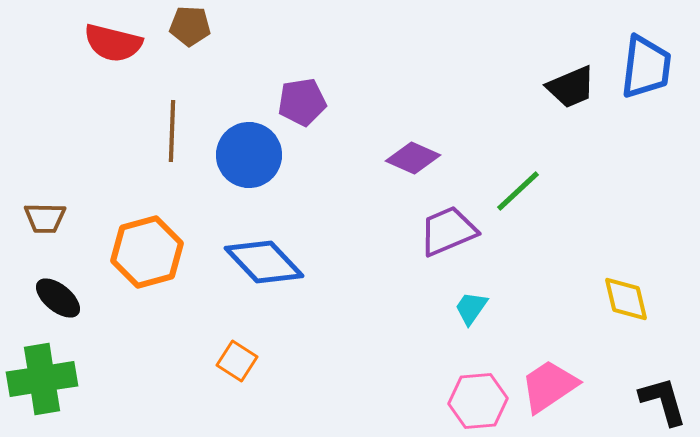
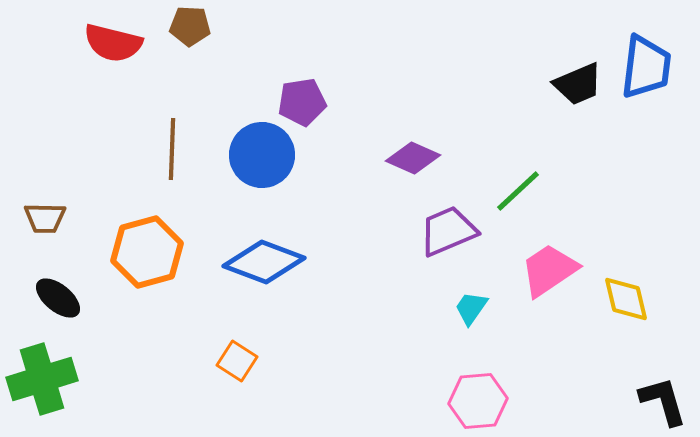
black trapezoid: moved 7 px right, 3 px up
brown line: moved 18 px down
blue circle: moved 13 px right
blue diamond: rotated 26 degrees counterclockwise
green cross: rotated 8 degrees counterclockwise
pink trapezoid: moved 116 px up
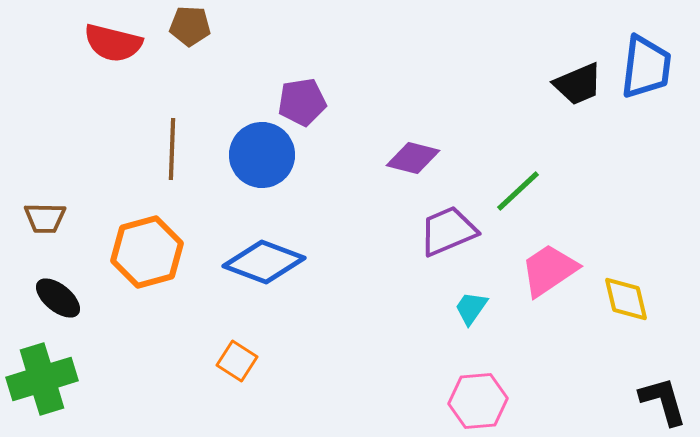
purple diamond: rotated 10 degrees counterclockwise
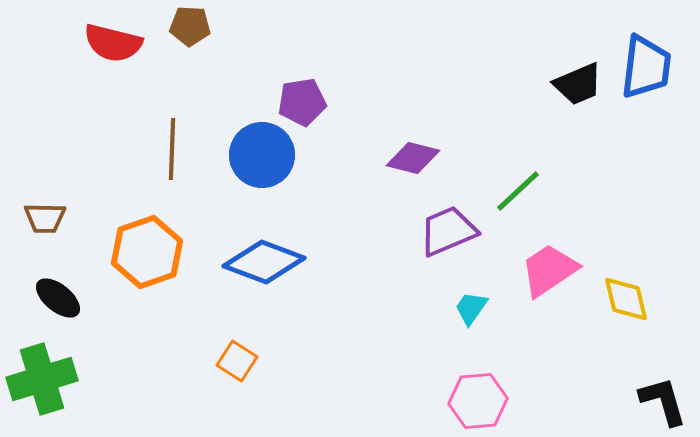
orange hexagon: rotated 4 degrees counterclockwise
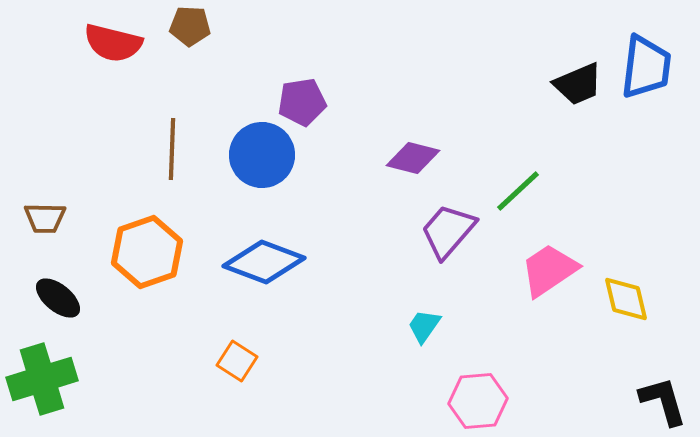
purple trapezoid: rotated 26 degrees counterclockwise
cyan trapezoid: moved 47 px left, 18 px down
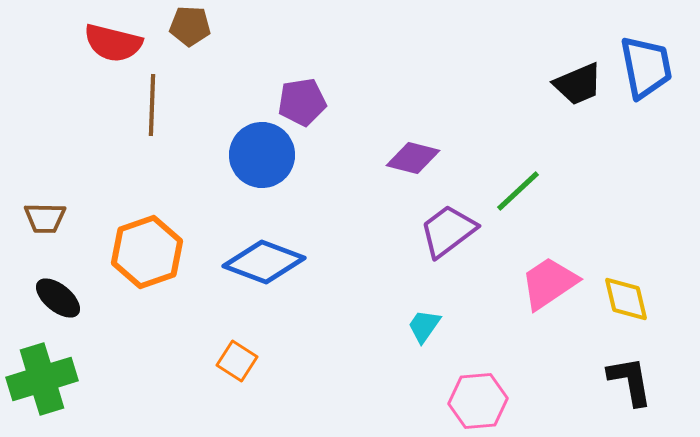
blue trapezoid: rotated 18 degrees counterclockwise
brown line: moved 20 px left, 44 px up
purple trapezoid: rotated 12 degrees clockwise
pink trapezoid: moved 13 px down
black L-shape: moved 33 px left, 20 px up; rotated 6 degrees clockwise
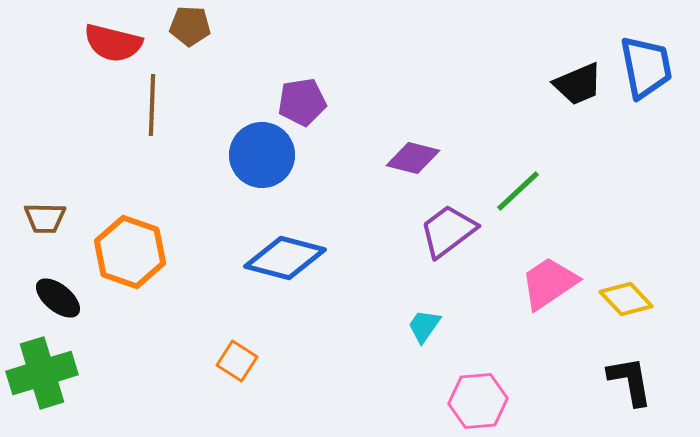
orange hexagon: moved 17 px left; rotated 22 degrees counterclockwise
blue diamond: moved 21 px right, 4 px up; rotated 6 degrees counterclockwise
yellow diamond: rotated 30 degrees counterclockwise
green cross: moved 6 px up
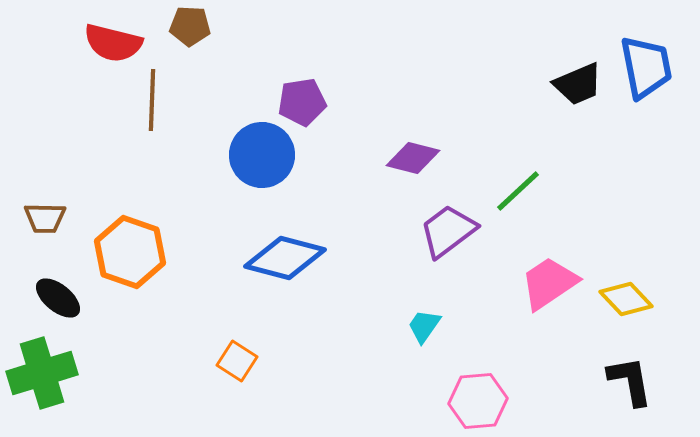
brown line: moved 5 px up
